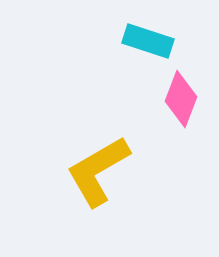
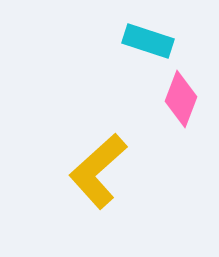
yellow L-shape: rotated 12 degrees counterclockwise
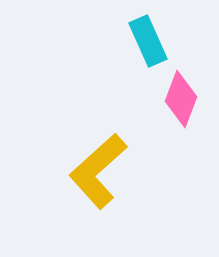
cyan rectangle: rotated 48 degrees clockwise
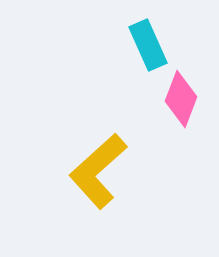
cyan rectangle: moved 4 px down
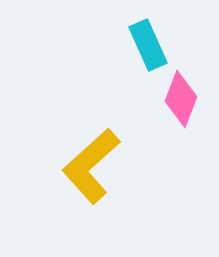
yellow L-shape: moved 7 px left, 5 px up
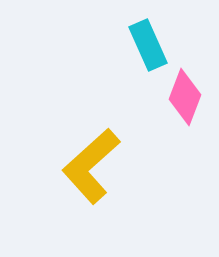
pink diamond: moved 4 px right, 2 px up
